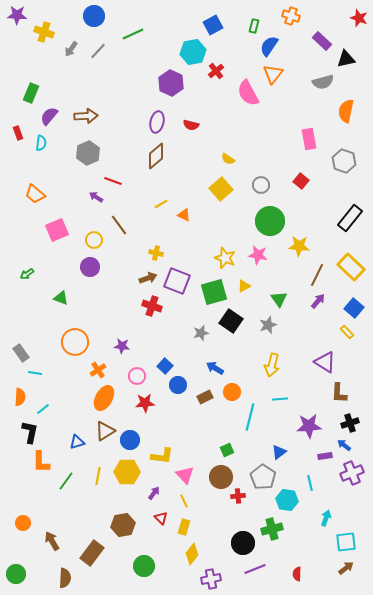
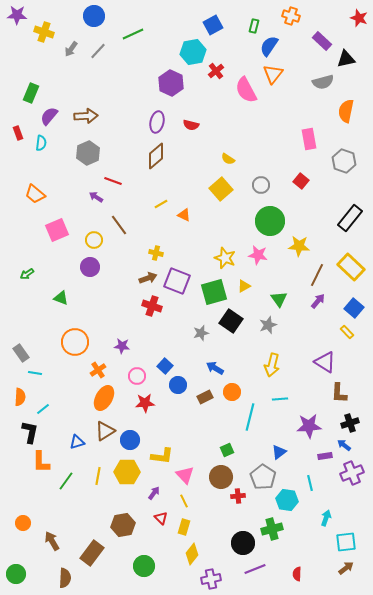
pink semicircle at (248, 93): moved 2 px left, 3 px up
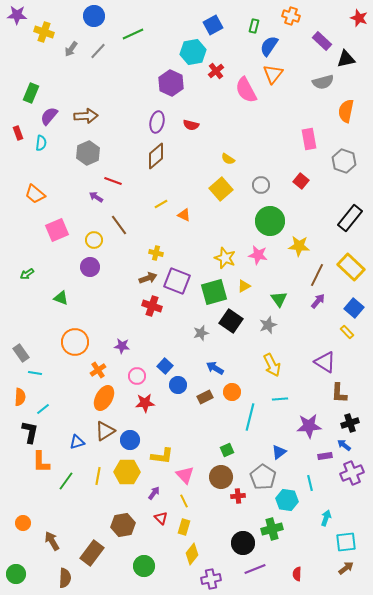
yellow arrow at (272, 365): rotated 40 degrees counterclockwise
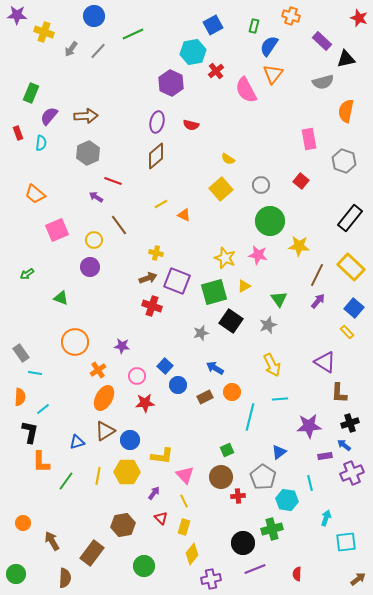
brown arrow at (346, 568): moved 12 px right, 11 px down
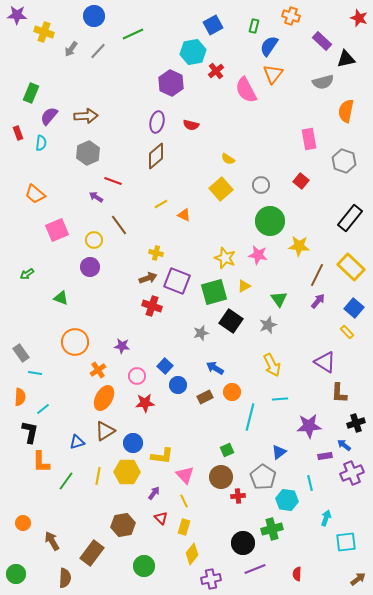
black cross at (350, 423): moved 6 px right
blue circle at (130, 440): moved 3 px right, 3 px down
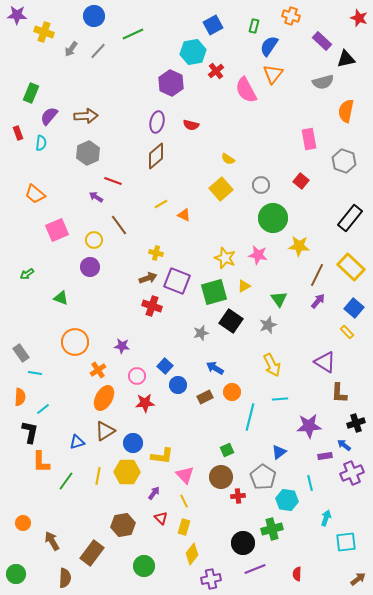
green circle at (270, 221): moved 3 px right, 3 px up
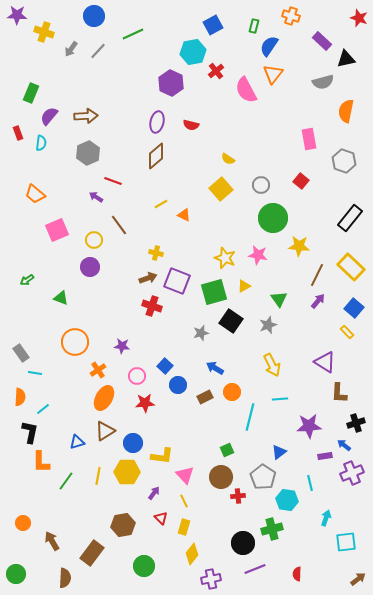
green arrow at (27, 274): moved 6 px down
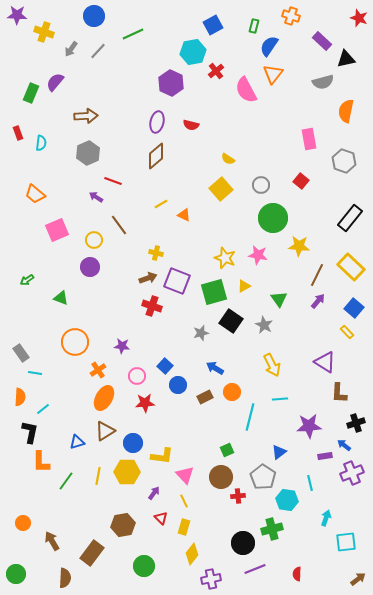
purple semicircle at (49, 116): moved 6 px right, 34 px up
gray star at (268, 325): moved 4 px left; rotated 24 degrees counterclockwise
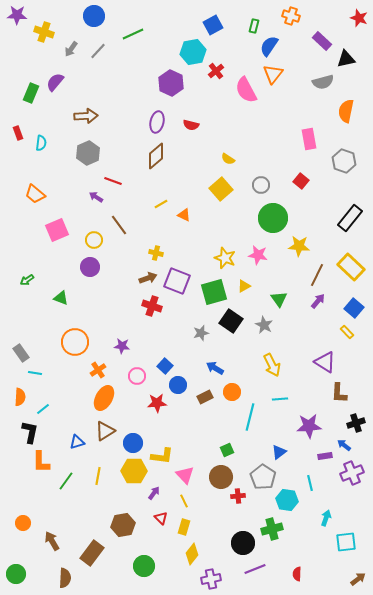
red star at (145, 403): moved 12 px right
yellow hexagon at (127, 472): moved 7 px right, 1 px up
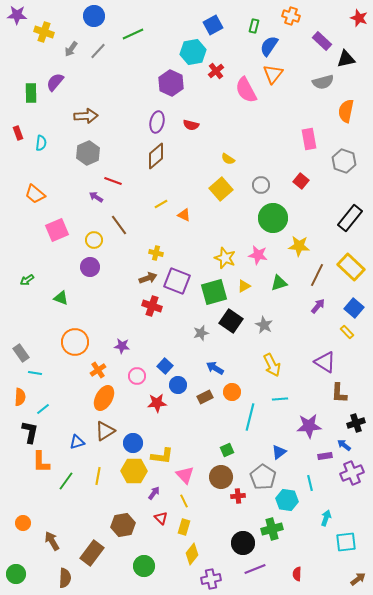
green rectangle at (31, 93): rotated 24 degrees counterclockwise
green triangle at (279, 299): moved 16 px up; rotated 48 degrees clockwise
purple arrow at (318, 301): moved 5 px down
